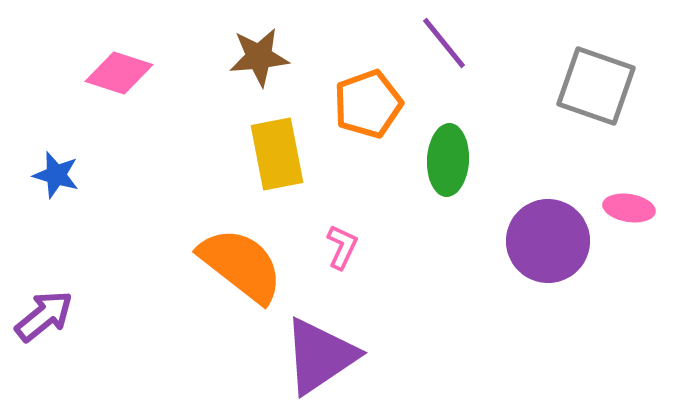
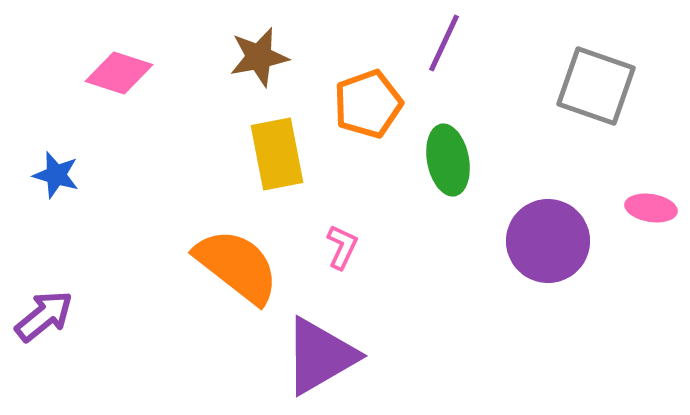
purple line: rotated 64 degrees clockwise
brown star: rotated 6 degrees counterclockwise
green ellipse: rotated 14 degrees counterclockwise
pink ellipse: moved 22 px right
orange semicircle: moved 4 px left, 1 px down
purple triangle: rotated 4 degrees clockwise
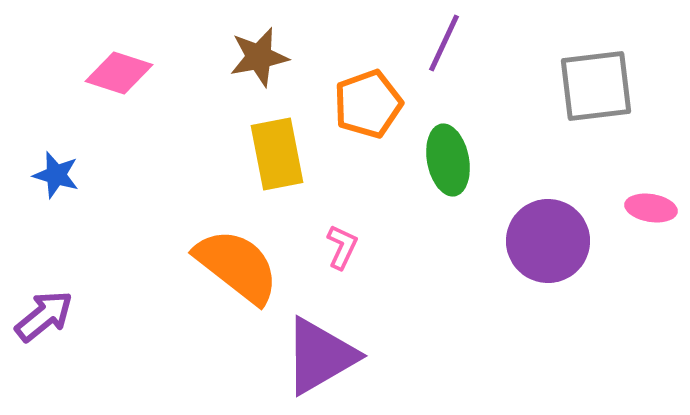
gray square: rotated 26 degrees counterclockwise
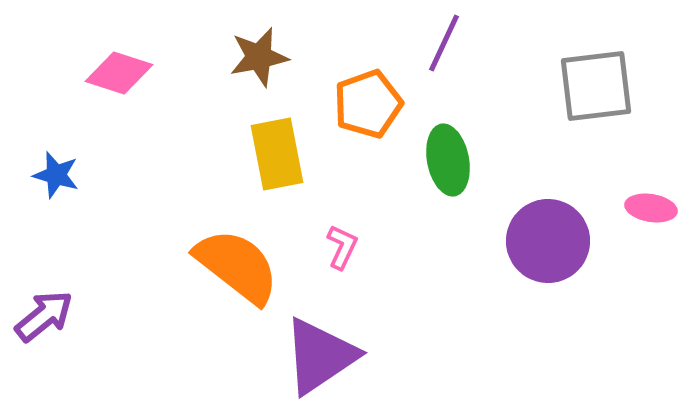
purple triangle: rotated 4 degrees counterclockwise
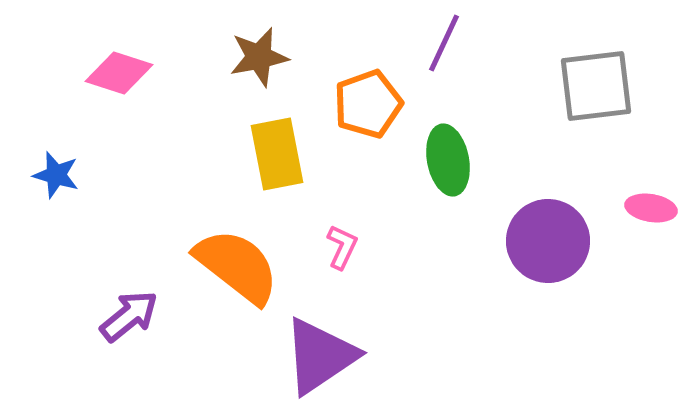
purple arrow: moved 85 px right
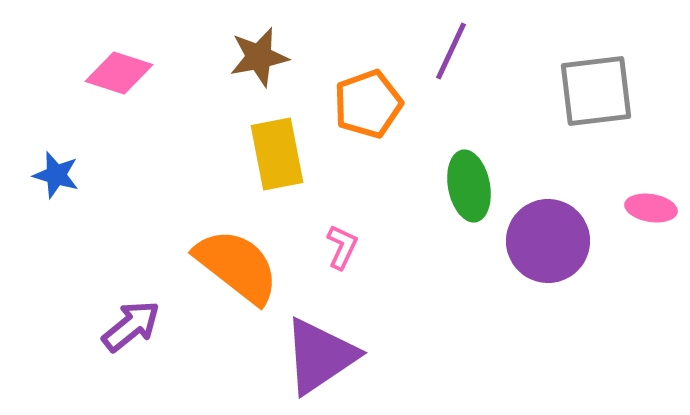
purple line: moved 7 px right, 8 px down
gray square: moved 5 px down
green ellipse: moved 21 px right, 26 px down
purple arrow: moved 2 px right, 10 px down
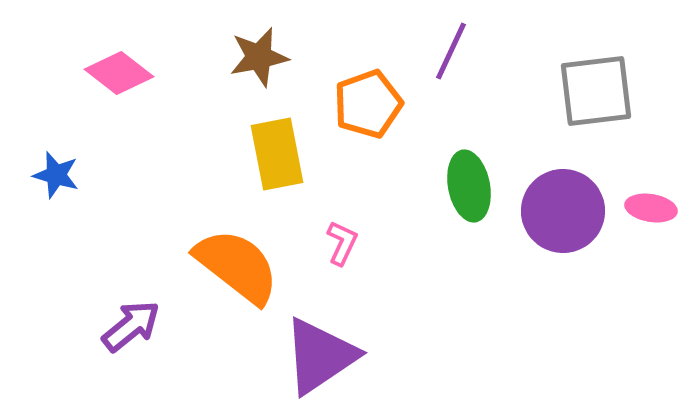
pink diamond: rotated 20 degrees clockwise
purple circle: moved 15 px right, 30 px up
pink L-shape: moved 4 px up
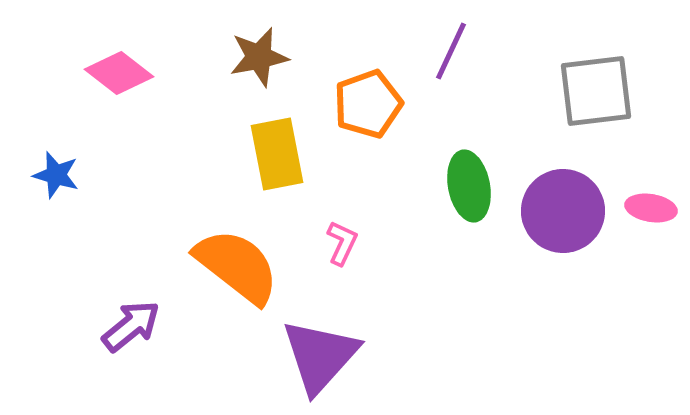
purple triangle: rotated 14 degrees counterclockwise
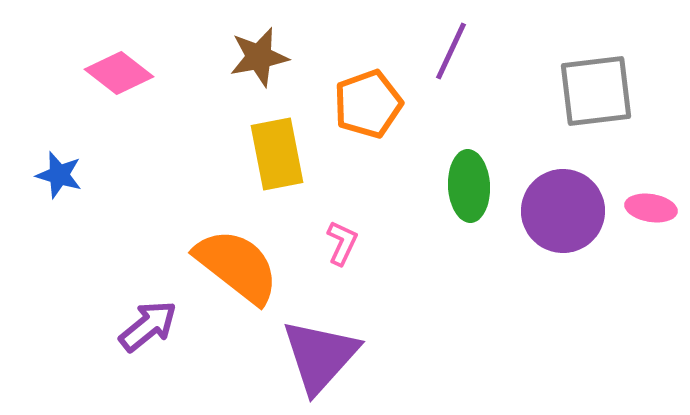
blue star: moved 3 px right
green ellipse: rotated 8 degrees clockwise
purple arrow: moved 17 px right
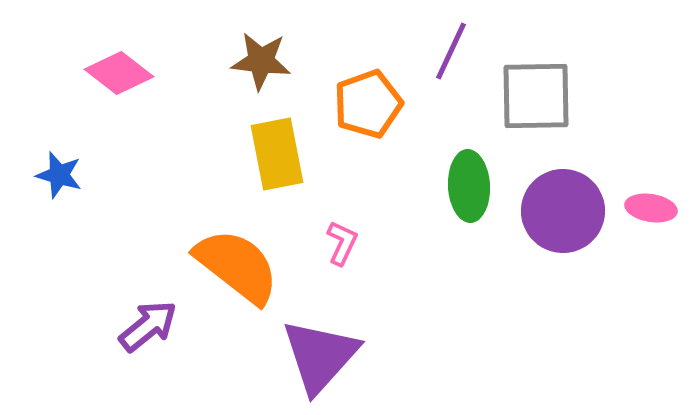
brown star: moved 2 px right, 4 px down; rotated 18 degrees clockwise
gray square: moved 60 px left, 5 px down; rotated 6 degrees clockwise
